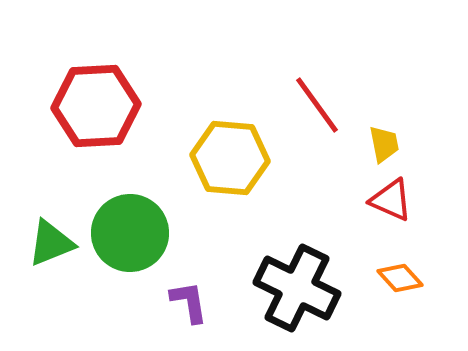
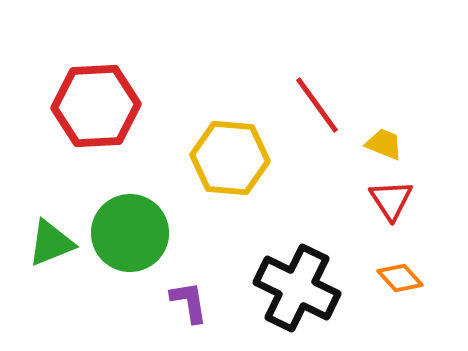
yellow trapezoid: rotated 57 degrees counterclockwise
red triangle: rotated 33 degrees clockwise
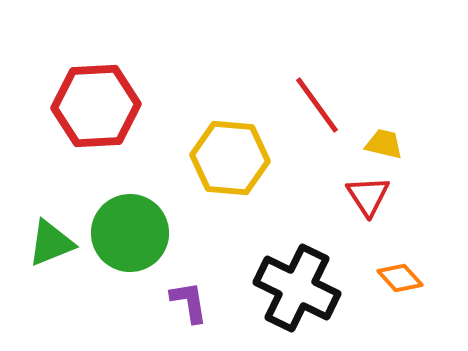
yellow trapezoid: rotated 9 degrees counterclockwise
red triangle: moved 23 px left, 4 px up
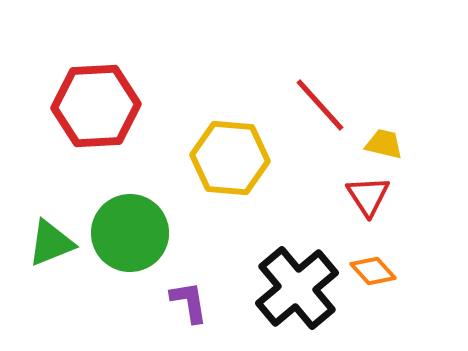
red line: moved 3 px right; rotated 6 degrees counterclockwise
orange diamond: moved 27 px left, 7 px up
black cross: rotated 24 degrees clockwise
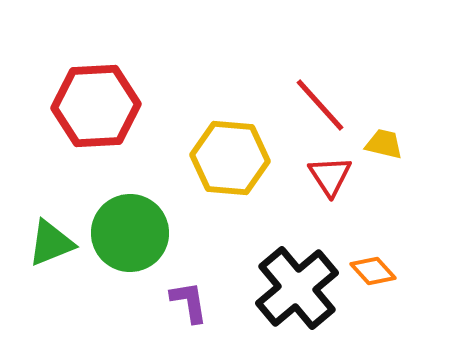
red triangle: moved 38 px left, 20 px up
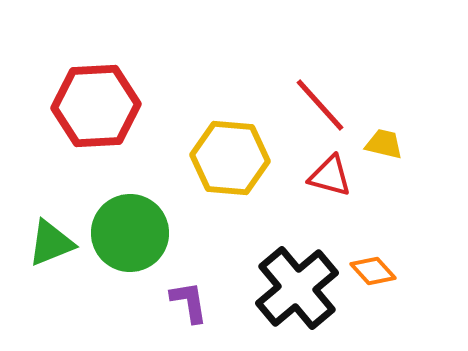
red triangle: rotated 42 degrees counterclockwise
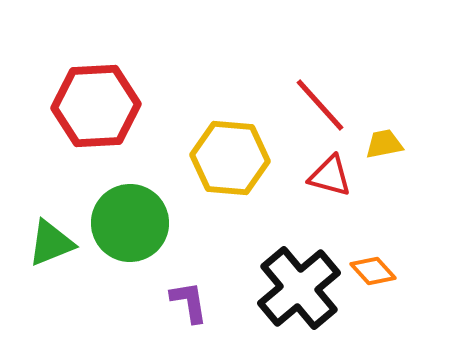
yellow trapezoid: rotated 24 degrees counterclockwise
green circle: moved 10 px up
black cross: moved 2 px right
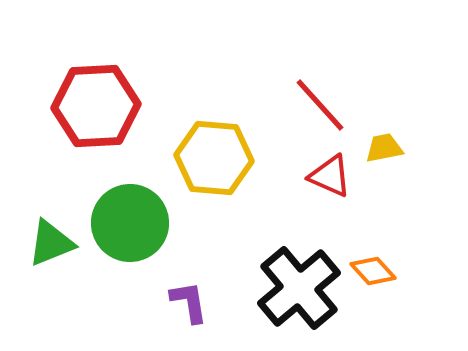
yellow trapezoid: moved 4 px down
yellow hexagon: moved 16 px left
red triangle: rotated 9 degrees clockwise
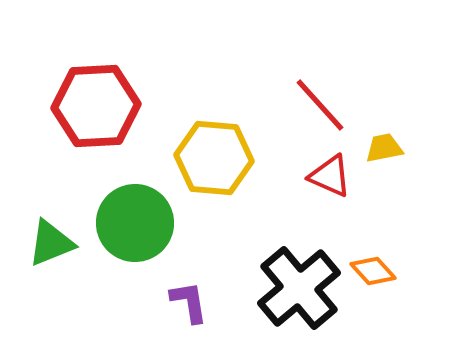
green circle: moved 5 px right
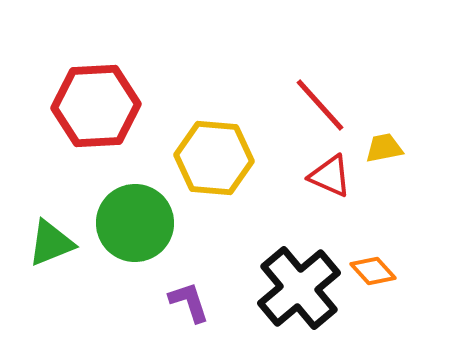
purple L-shape: rotated 9 degrees counterclockwise
